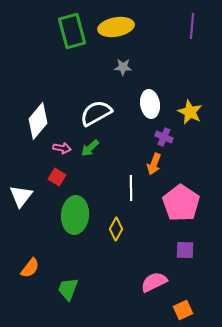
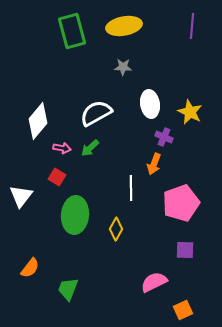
yellow ellipse: moved 8 px right, 1 px up
pink pentagon: rotated 18 degrees clockwise
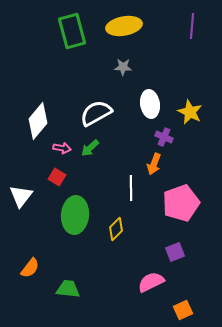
yellow diamond: rotated 15 degrees clockwise
purple square: moved 10 px left, 2 px down; rotated 24 degrees counterclockwise
pink semicircle: moved 3 px left
green trapezoid: rotated 75 degrees clockwise
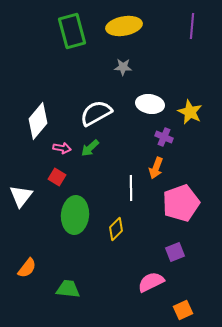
white ellipse: rotated 72 degrees counterclockwise
orange arrow: moved 2 px right, 4 px down
orange semicircle: moved 3 px left
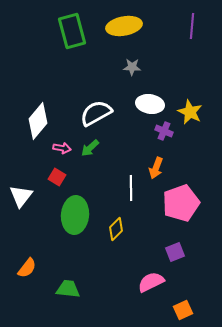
gray star: moved 9 px right
purple cross: moved 6 px up
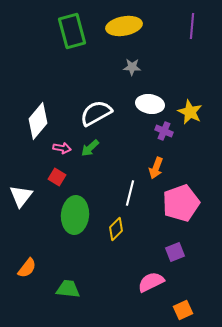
white line: moved 1 px left, 5 px down; rotated 15 degrees clockwise
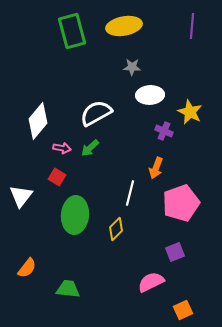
white ellipse: moved 9 px up; rotated 12 degrees counterclockwise
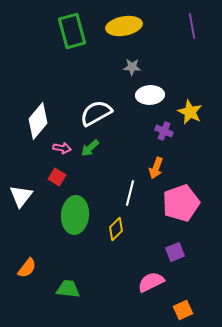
purple line: rotated 15 degrees counterclockwise
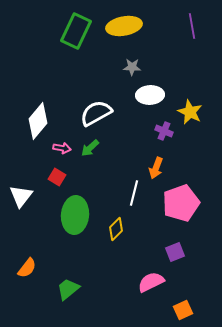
green rectangle: moved 4 px right; rotated 40 degrees clockwise
white line: moved 4 px right
green trapezoid: rotated 45 degrees counterclockwise
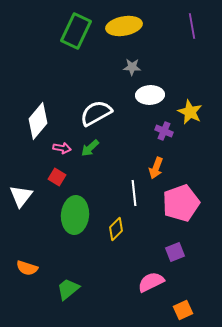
white line: rotated 20 degrees counterclockwise
orange semicircle: rotated 70 degrees clockwise
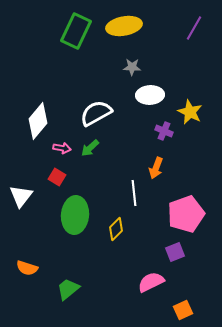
purple line: moved 2 px right, 2 px down; rotated 40 degrees clockwise
pink pentagon: moved 5 px right, 11 px down
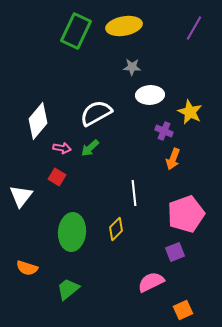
orange arrow: moved 17 px right, 9 px up
green ellipse: moved 3 px left, 17 px down
